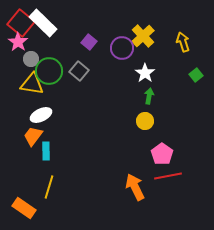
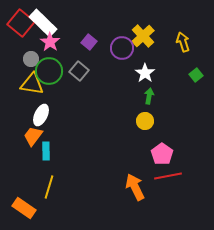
pink star: moved 32 px right
white ellipse: rotated 40 degrees counterclockwise
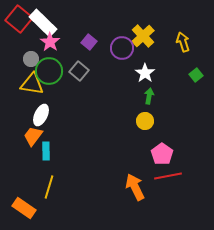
red square: moved 2 px left, 4 px up
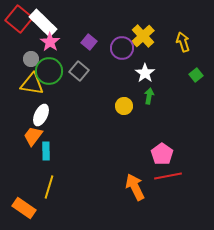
yellow circle: moved 21 px left, 15 px up
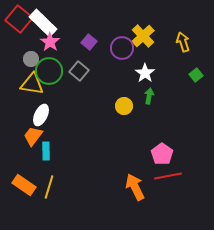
orange rectangle: moved 23 px up
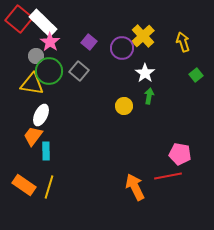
gray circle: moved 5 px right, 3 px up
pink pentagon: moved 18 px right; rotated 25 degrees counterclockwise
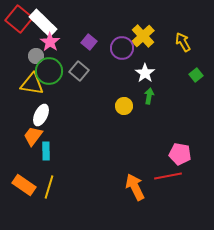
yellow arrow: rotated 12 degrees counterclockwise
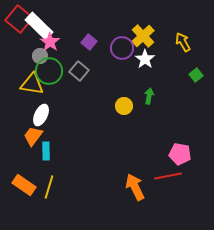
white rectangle: moved 4 px left, 3 px down
gray circle: moved 4 px right
white star: moved 14 px up
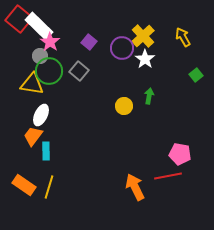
yellow arrow: moved 5 px up
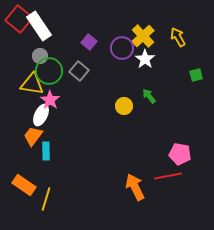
white rectangle: rotated 12 degrees clockwise
yellow arrow: moved 5 px left
pink star: moved 58 px down
green square: rotated 24 degrees clockwise
green arrow: rotated 49 degrees counterclockwise
yellow line: moved 3 px left, 12 px down
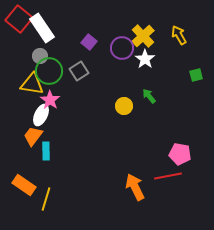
white rectangle: moved 3 px right, 2 px down
yellow arrow: moved 1 px right, 2 px up
gray square: rotated 18 degrees clockwise
